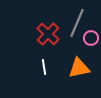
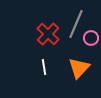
gray line: moved 1 px left, 1 px down
orange triangle: rotated 35 degrees counterclockwise
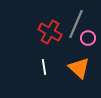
red cross: moved 2 px right, 2 px up; rotated 15 degrees counterclockwise
pink circle: moved 3 px left
orange triangle: rotated 30 degrees counterclockwise
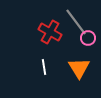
gray line: moved 2 px up; rotated 60 degrees counterclockwise
orange triangle: rotated 15 degrees clockwise
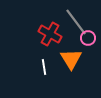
red cross: moved 2 px down
orange triangle: moved 8 px left, 9 px up
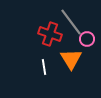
gray line: moved 5 px left
red cross: rotated 10 degrees counterclockwise
pink circle: moved 1 px left, 1 px down
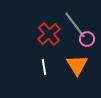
gray line: moved 4 px right, 3 px down
red cross: moved 1 px left; rotated 30 degrees clockwise
orange triangle: moved 6 px right, 6 px down
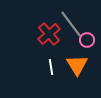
gray line: moved 4 px left, 1 px up
pink circle: moved 1 px down
white line: moved 7 px right
